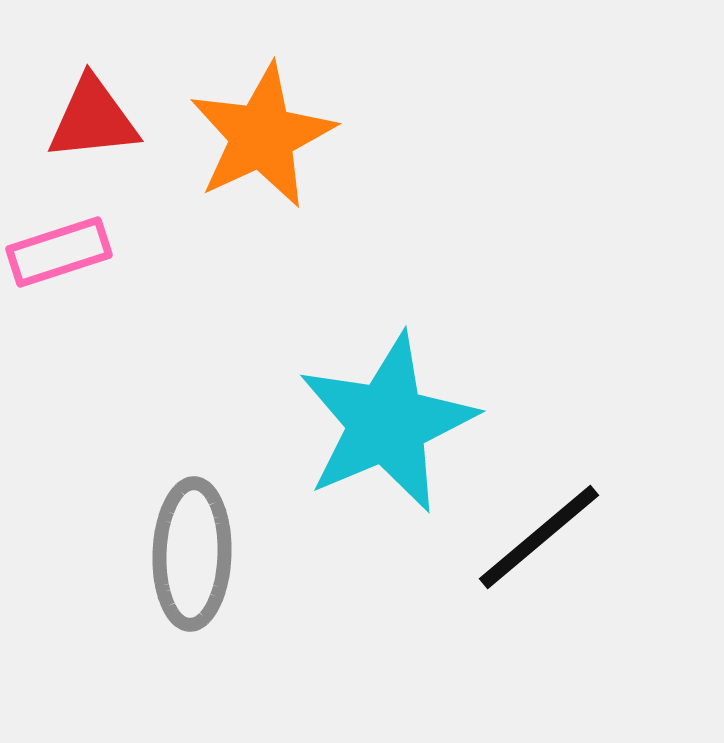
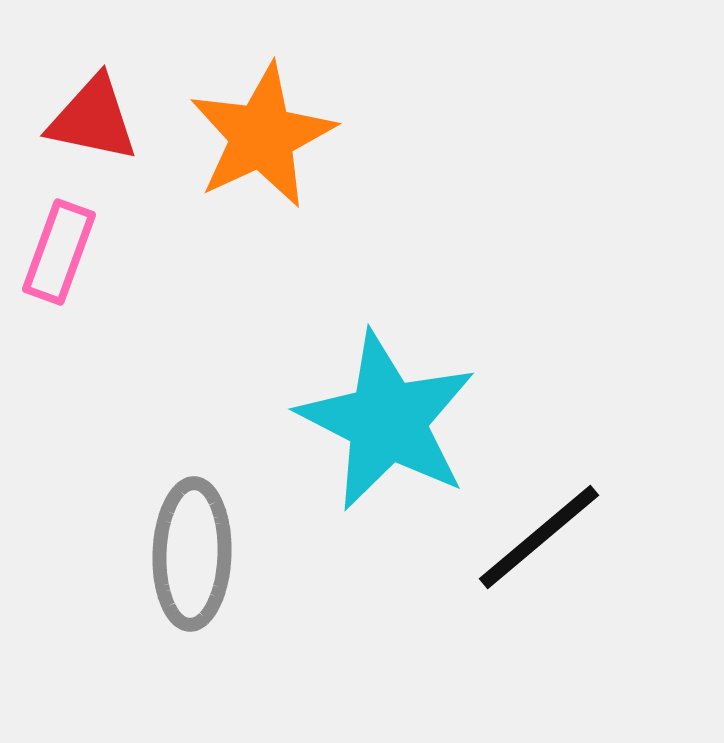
red triangle: rotated 18 degrees clockwise
pink rectangle: rotated 52 degrees counterclockwise
cyan star: moved 2 px up; rotated 22 degrees counterclockwise
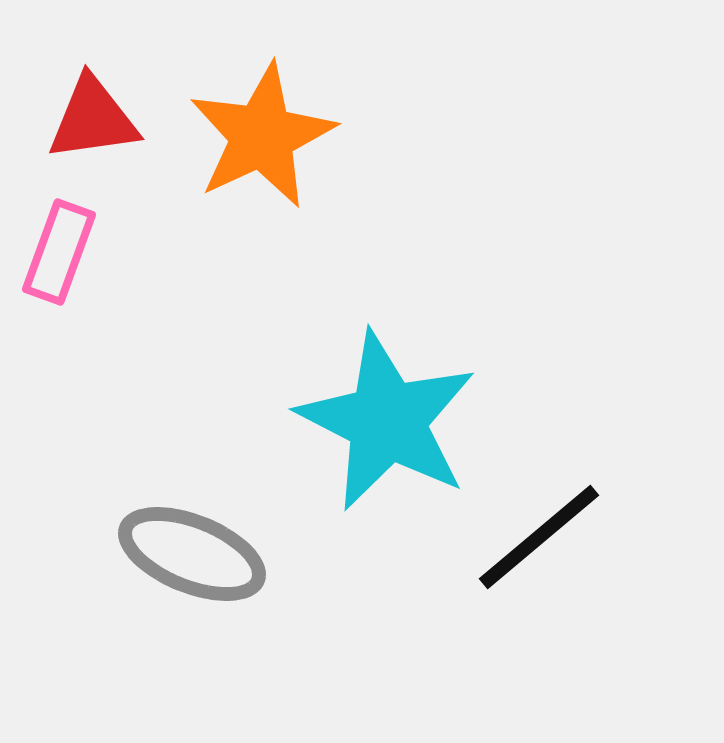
red triangle: rotated 20 degrees counterclockwise
gray ellipse: rotated 70 degrees counterclockwise
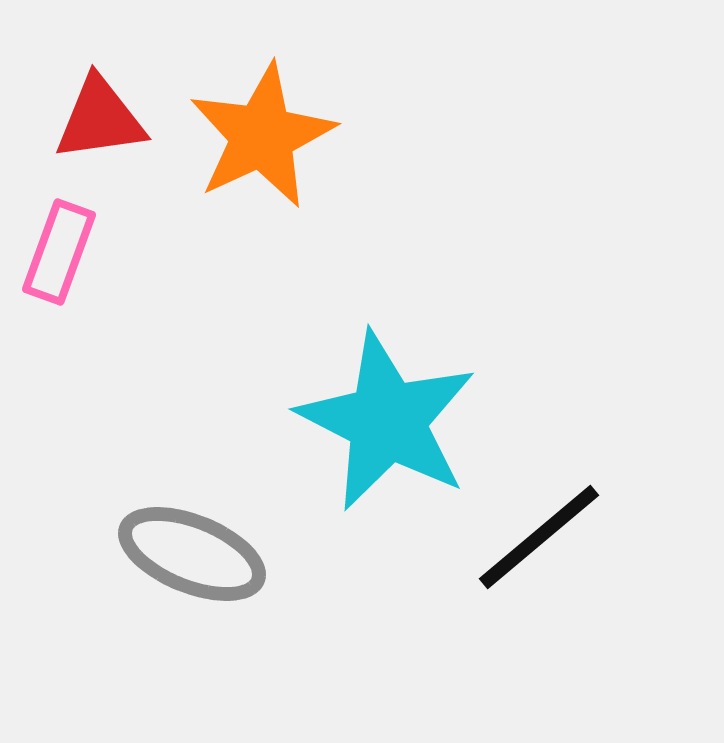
red triangle: moved 7 px right
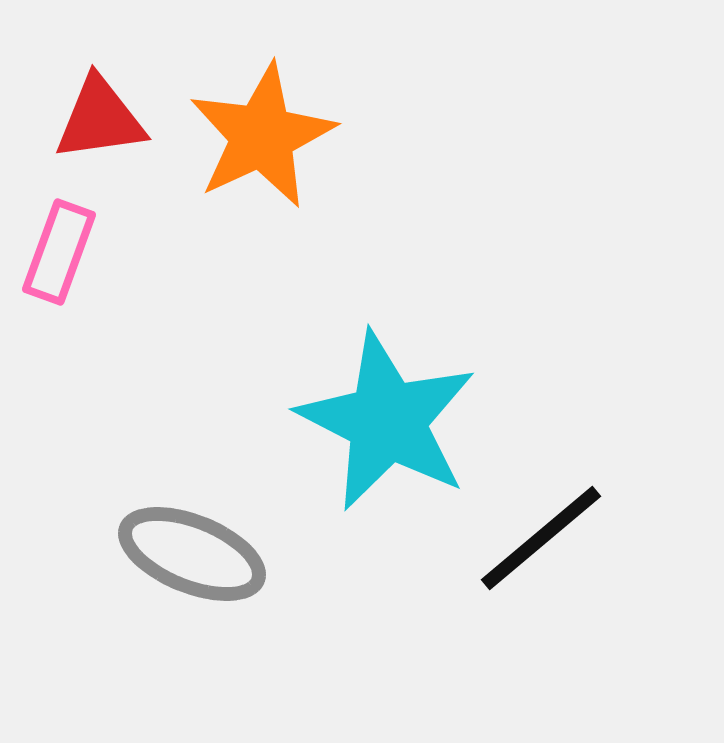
black line: moved 2 px right, 1 px down
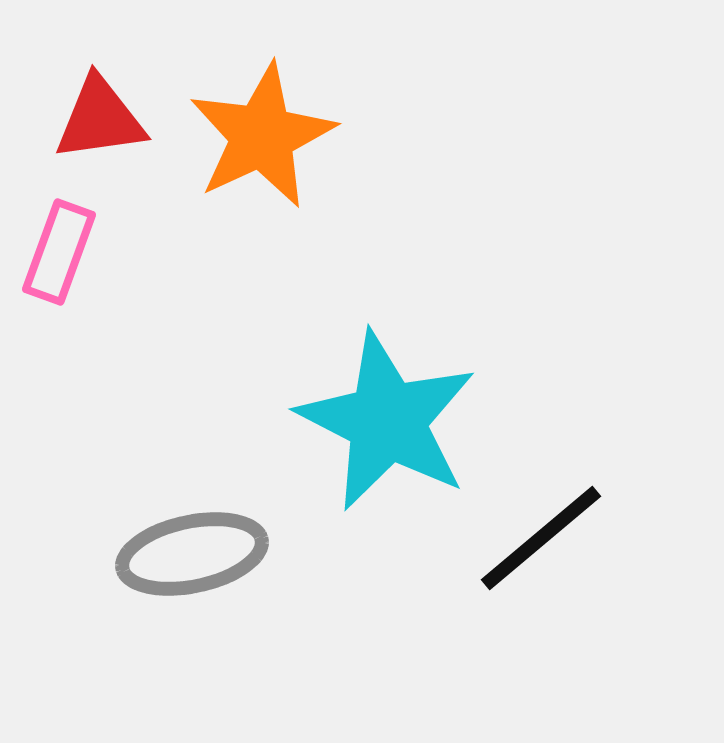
gray ellipse: rotated 34 degrees counterclockwise
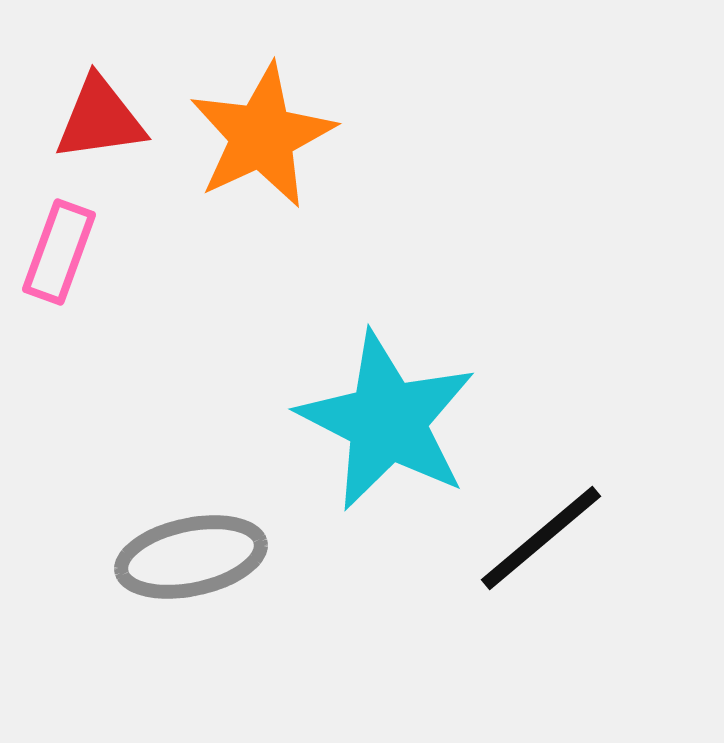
gray ellipse: moved 1 px left, 3 px down
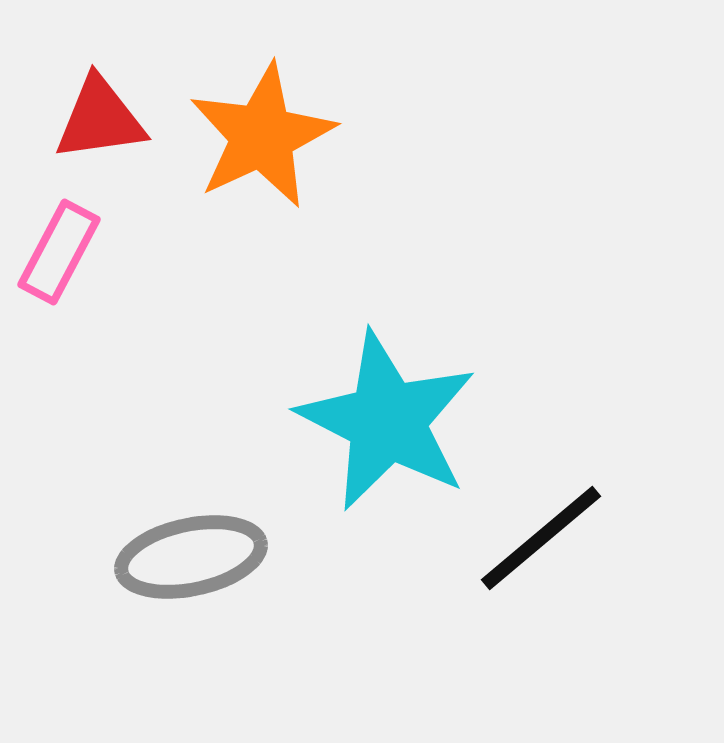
pink rectangle: rotated 8 degrees clockwise
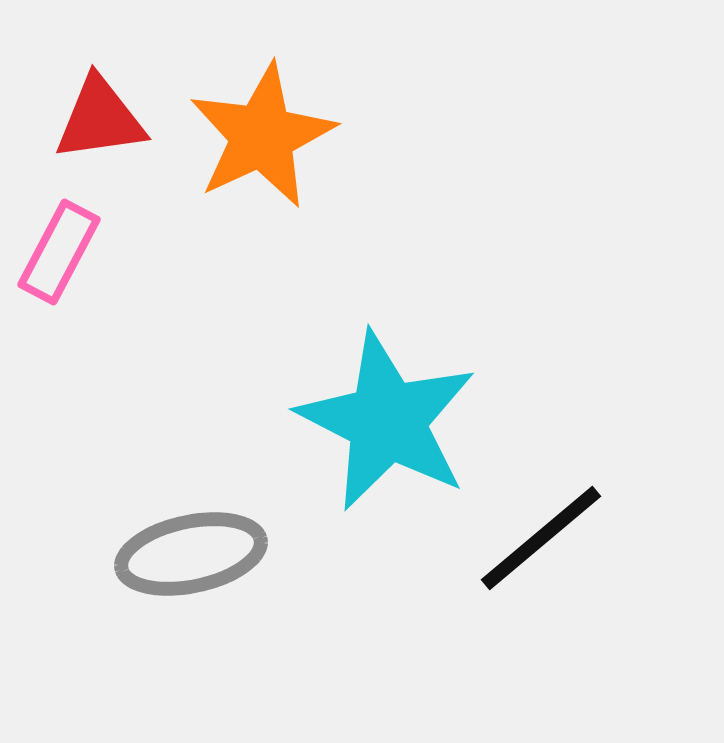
gray ellipse: moved 3 px up
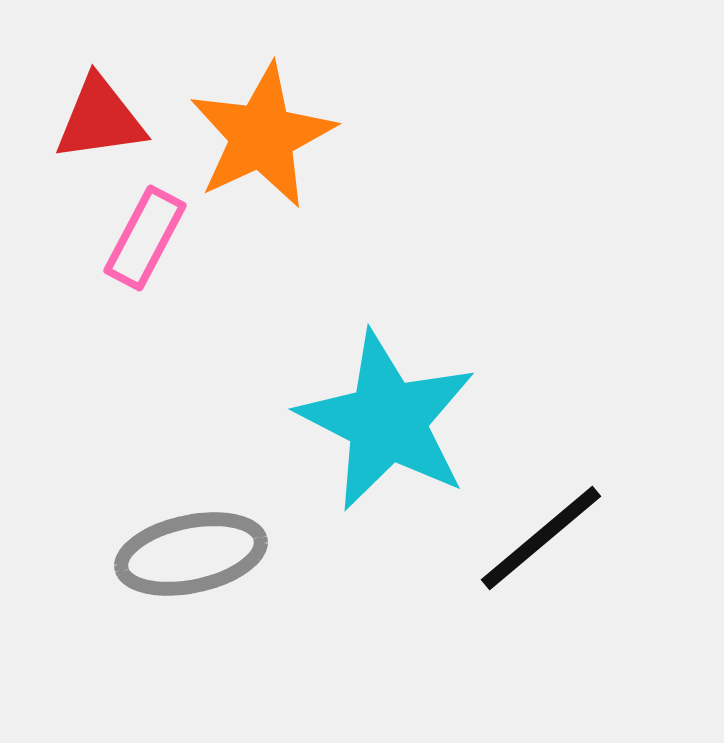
pink rectangle: moved 86 px right, 14 px up
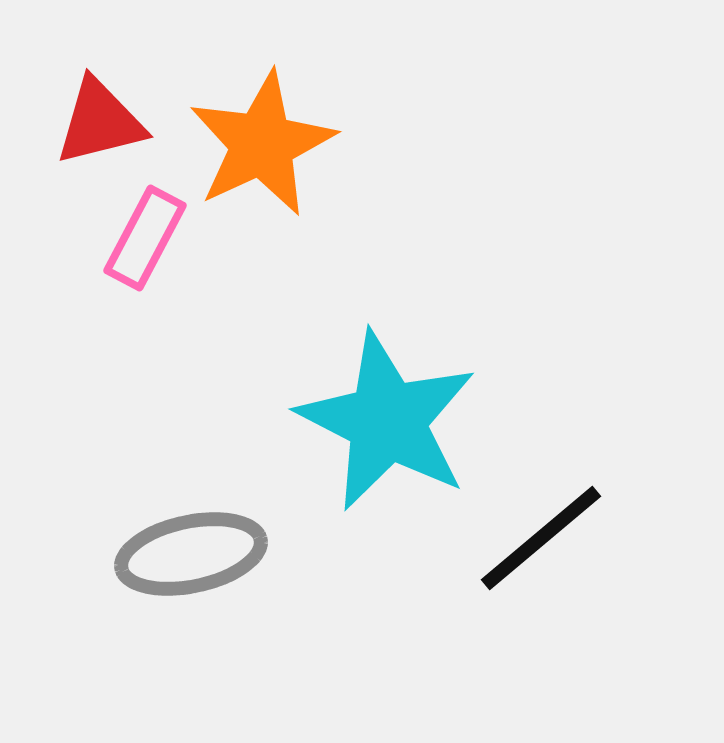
red triangle: moved 3 px down; rotated 6 degrees counterclockwise
orange star: moved 8 px down
